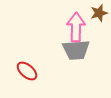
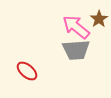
brown star: moved 6 px down; rotated 18 degrees counterclockwise
pink arrow: rotated 52 degrees counterclockwise
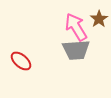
pink arrow: rotated 20 degrees clockwise
red ellipse: moved 6 px left, 10 px up
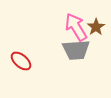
brown star: moved 3 px left, 8 px down
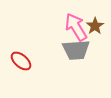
brown star: moved 1 px left, 1 px up
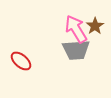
pink arrow: moved 2 px down
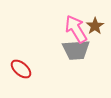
red ellipse: moved 8 px down
